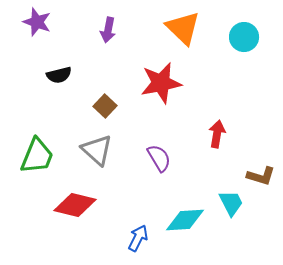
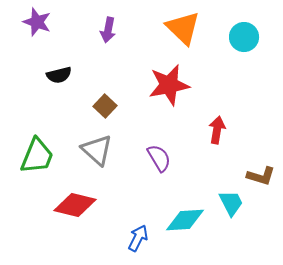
red star: moved 8 px right, 2 px down
red arrow: moved 4 px up
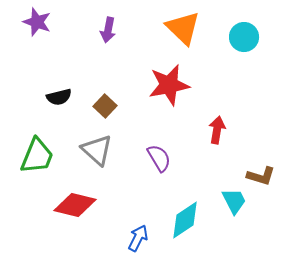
black semicircle: moved 22 px down
cyan trapezoid: moved 3 px right, 2 px up
cyan diamond: rotated 30 degrees counterclockwise
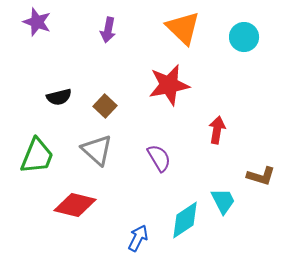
cyan trapezoid: moved 11 px left
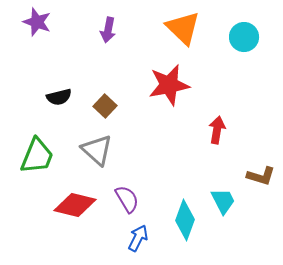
purple semicircle: moved 32 px left, 41 px down
cyan diamond: rotated 36 degrees counterclockwise
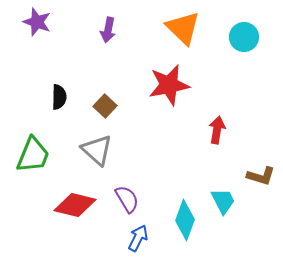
black semicircle: rotated 75 degrees counterclockwise
green trapezoid: moved 4 px left, 1 px up
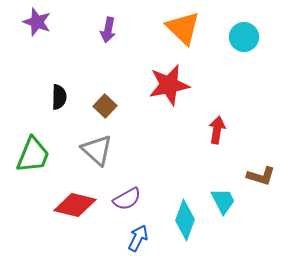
purple semicircle: rotated 92 degrees clockwise
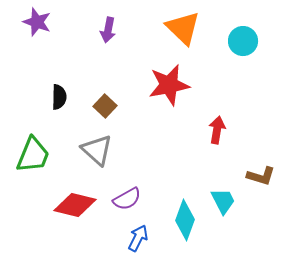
cyan circle: moved 1 px left, 4 px down
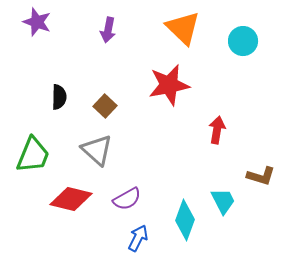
red diamond: moved 4 px left, 6 px up
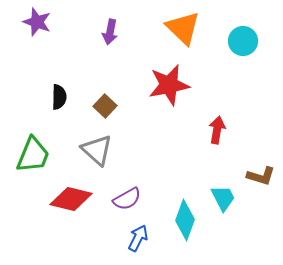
purple arrow: moved 2 px right, 2 px down
cyan trapezoid: moved 3 px up
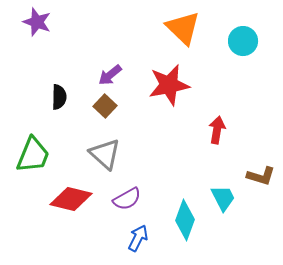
purple arrow: moved 43 px down; rotated 40 degrees clockwise
gray triangle: moved 8 px right, 4 px down
